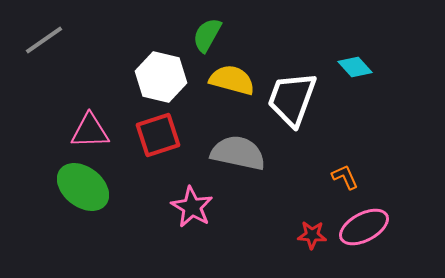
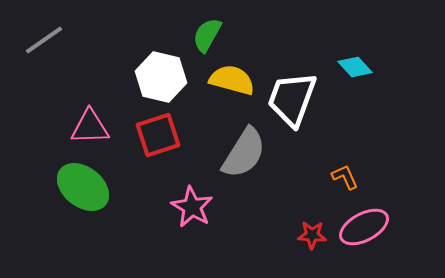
pink triangle: moved 4 px up
gray semicircle: moved 6 px right; rotated 110 degrees clockwise
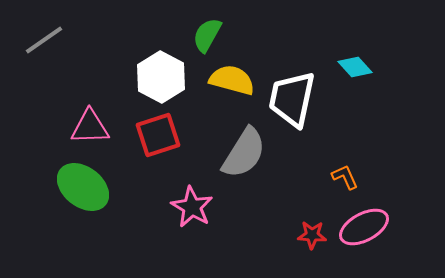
white hexagon: rotated 15 degrees clockwise
white trapezoid: rotated 8 degrees counterclockwise
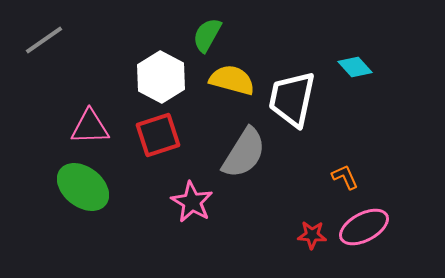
pink star: moved 5 px up
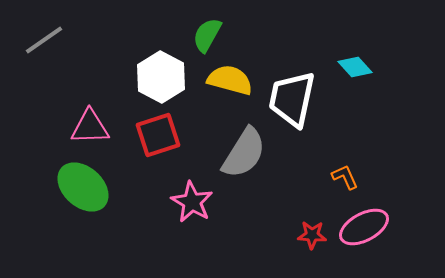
yellow semicircle: moved 2 px left
green ellipse: rotated 4 degrees clockwise
